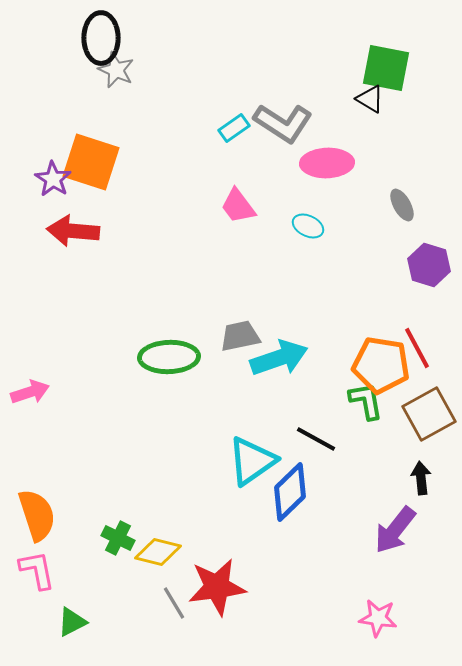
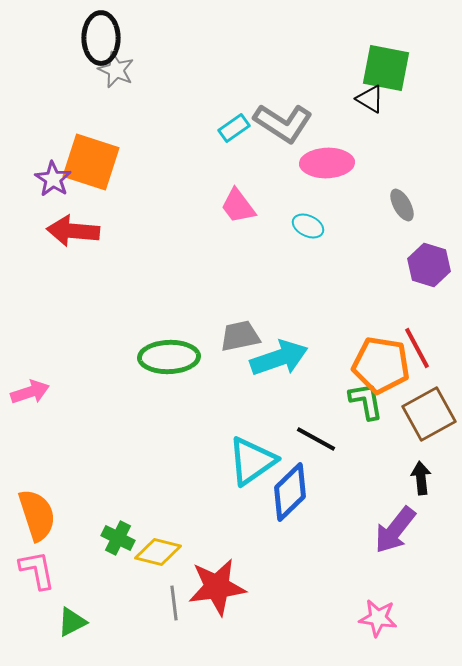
gray line: rotated 24 degrees clockwise
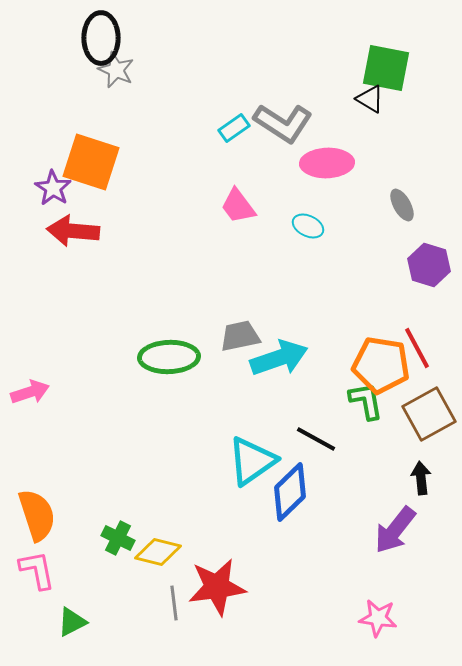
purple star: moved 9 px down
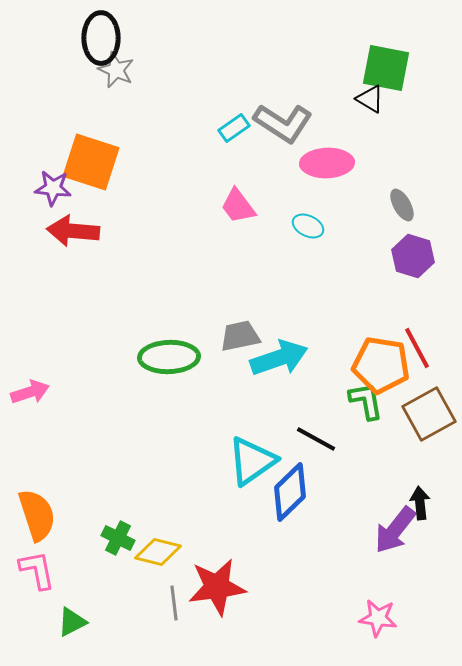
purple star: rotated 27 degrees counterclockwise
purple hexagon: moved 16 px left, 9 px up
black arrow: moved 1 px left, 25 px down
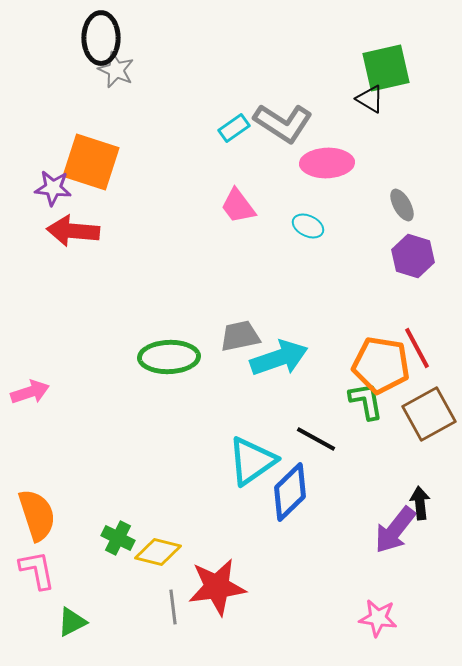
green square: rotated 24 degrees counterclockwise
gray line: moved 1 px left, 4 px down
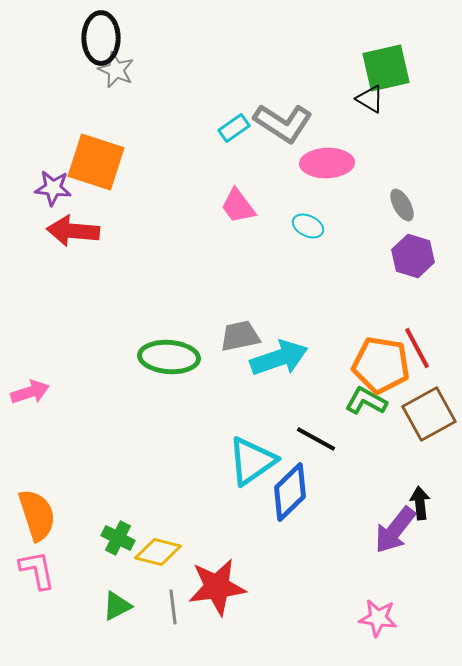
orange square: moved 5 px right
green ellipse: rotated 6 degrees clockwise
green L-shape: rotated 51 degrees counterclockwise
green triangle: moved 45 px right, 16 px up
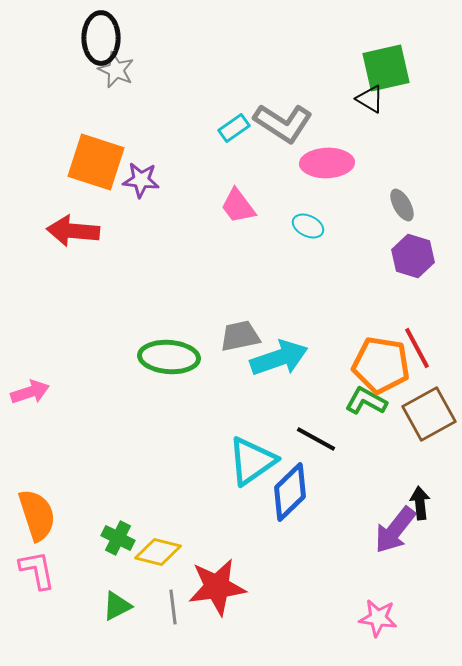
purple star: moved 88 px right, 8 px up
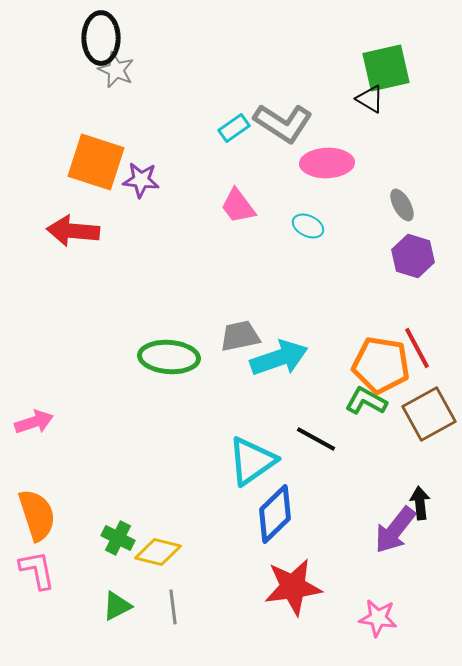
pink arrow: moved 4 px right, 30 px down
blue diamond: moved 15 px left, 22 px down
red star: moved 76 px right
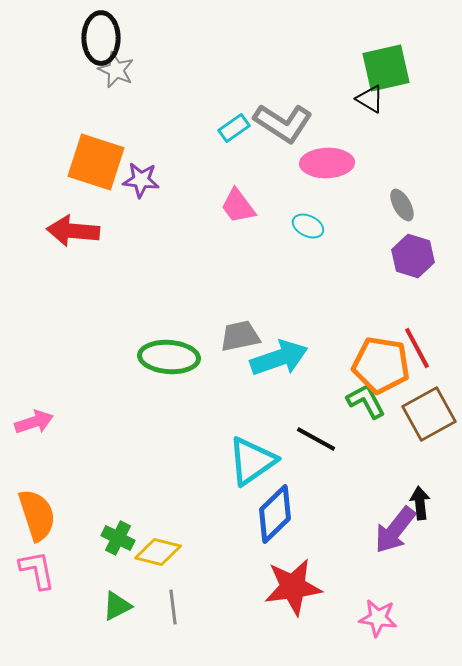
green L-shape: rotated 33 degrees clockwise
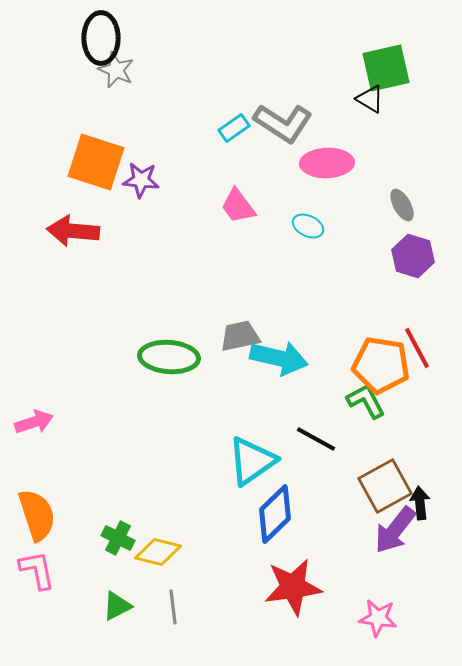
cyan arrow: rotated 32 degrees clockwise
brown square: moved 44 px left, 72 px down
